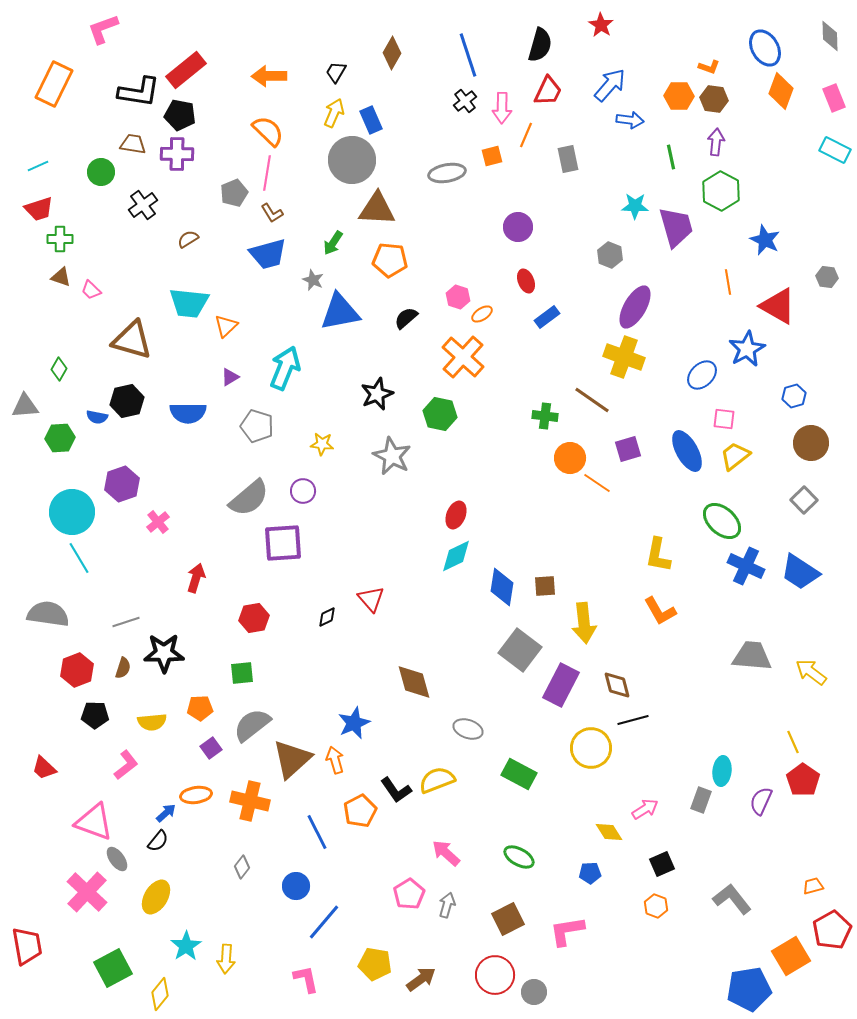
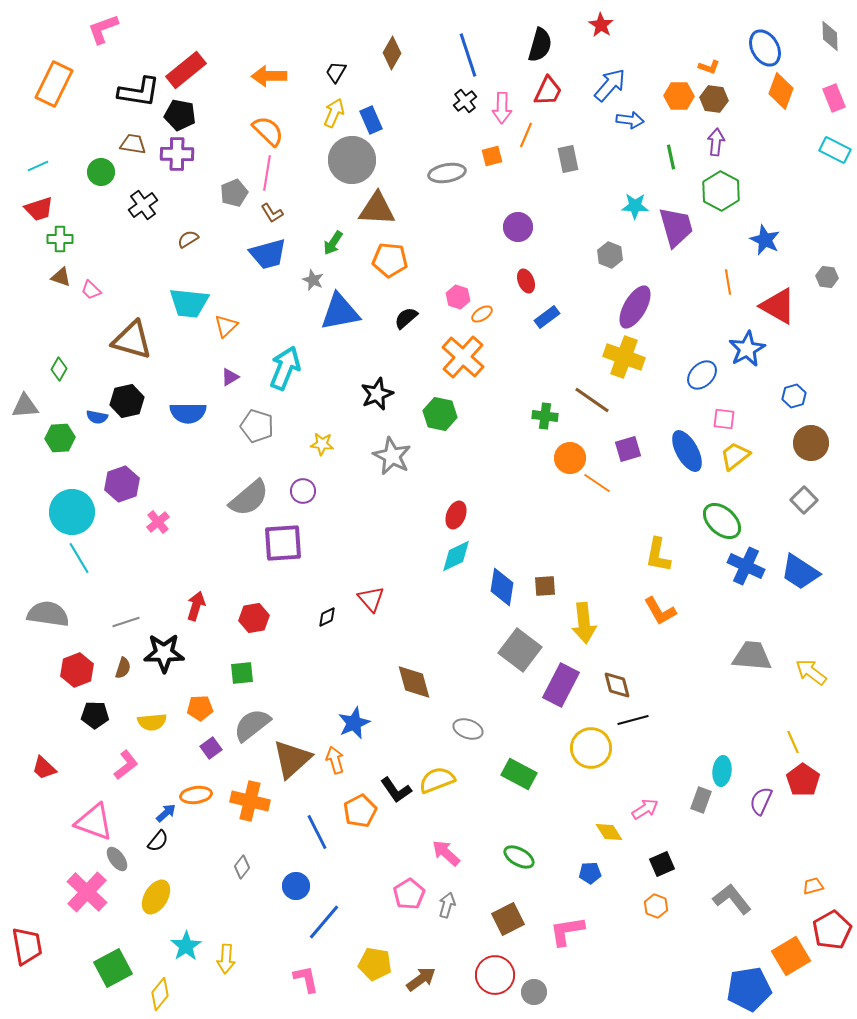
red arrow at (196, 578): moved 28 px down
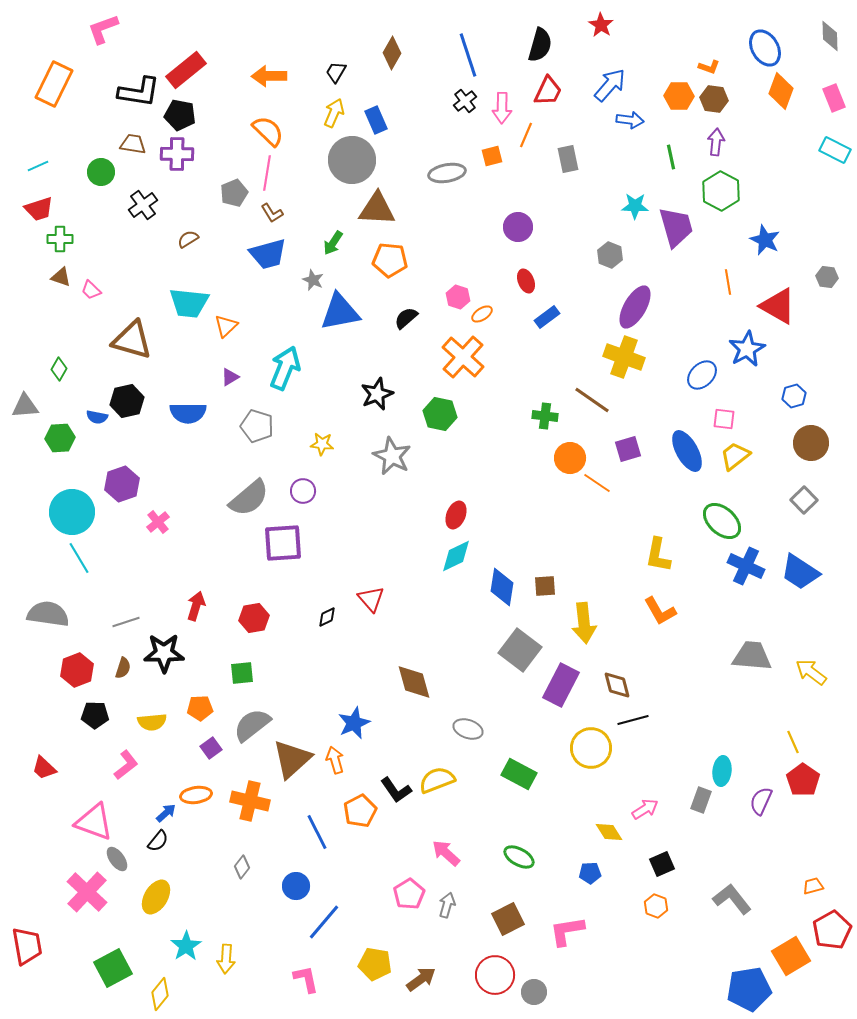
blue rectangle at (371, 120): moved 5 px right
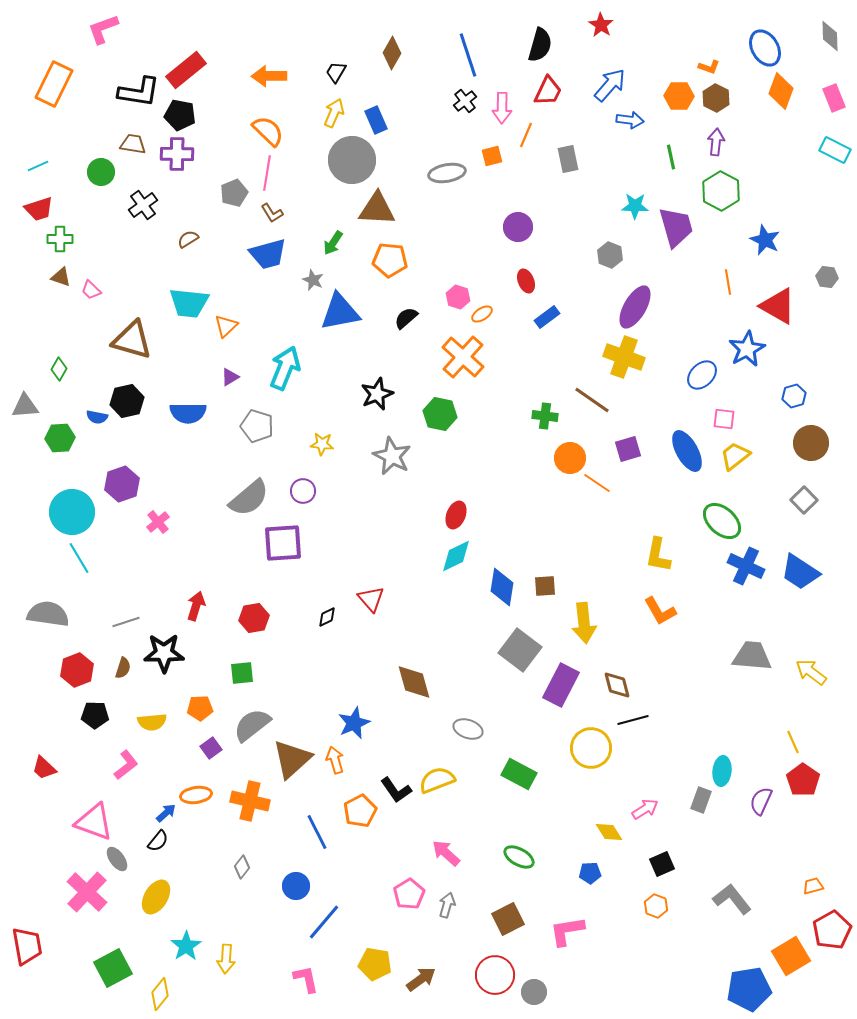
brown hexagon at (714, 99): moved 2 px right, 1 px up; rotated 20 degrees clockwise
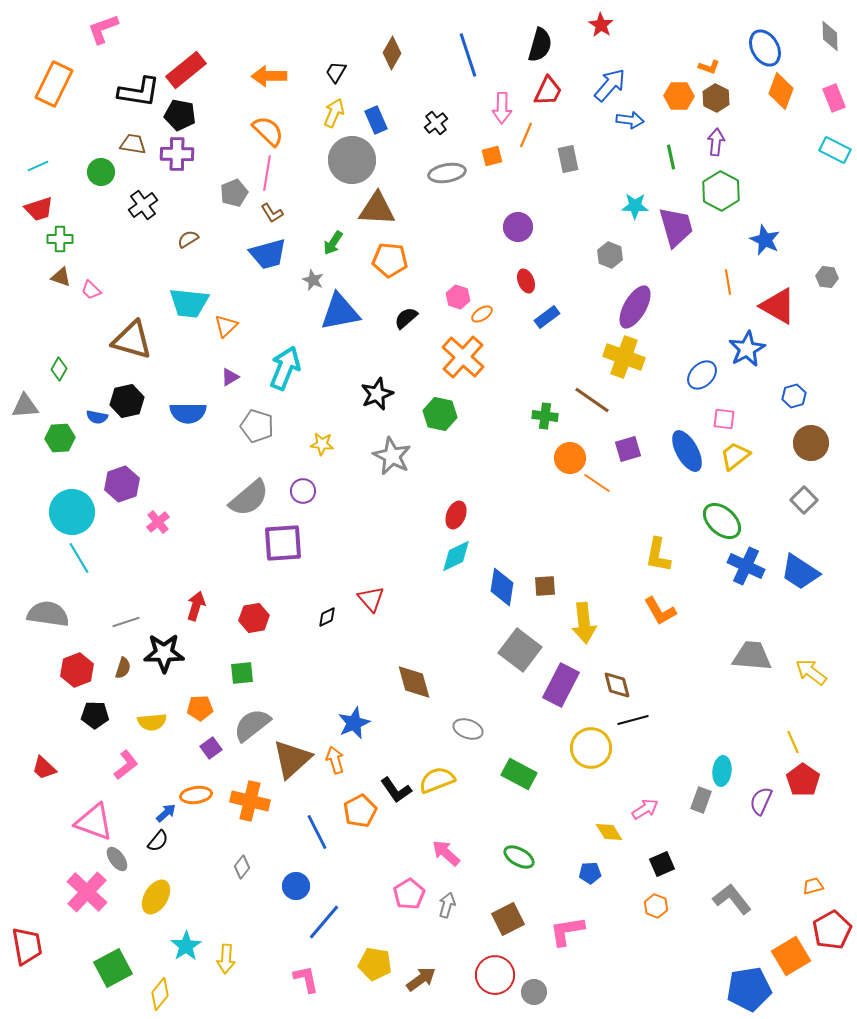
black cross at (465, 101): moved 29 px left, 22 px down
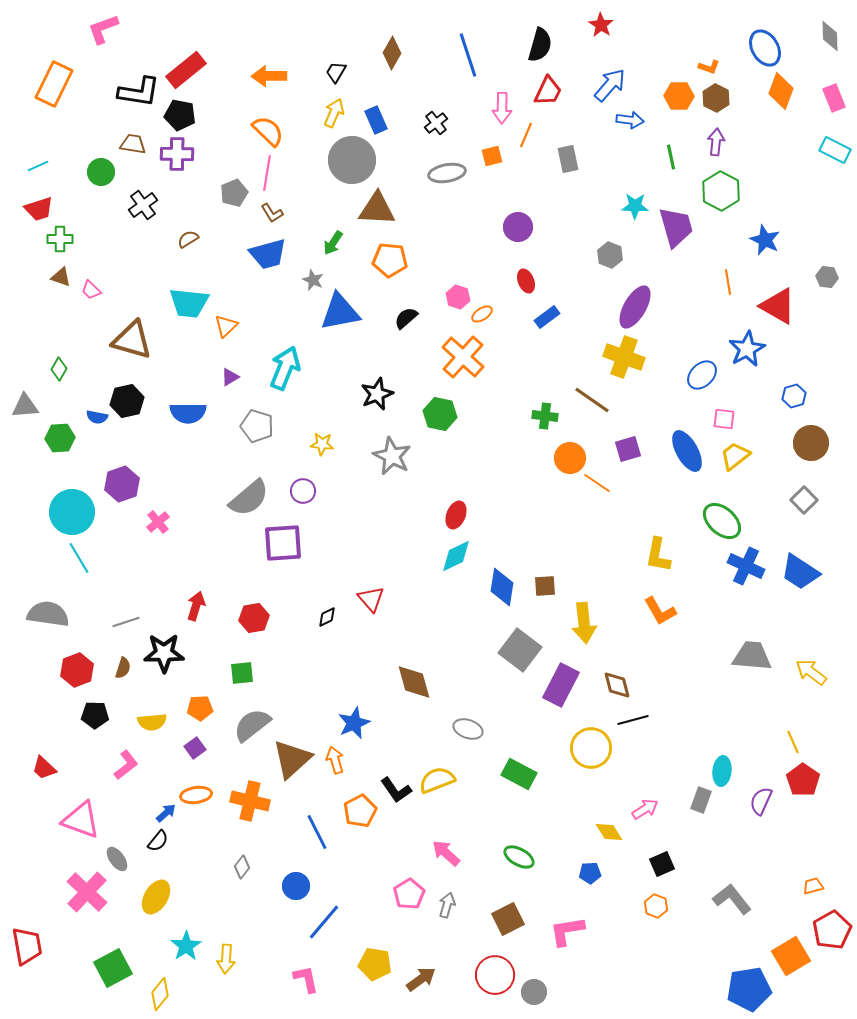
purple square at (211, 748): moved 16 px left
pink triangle at (94, 822): moved 13 px left, 2 px up
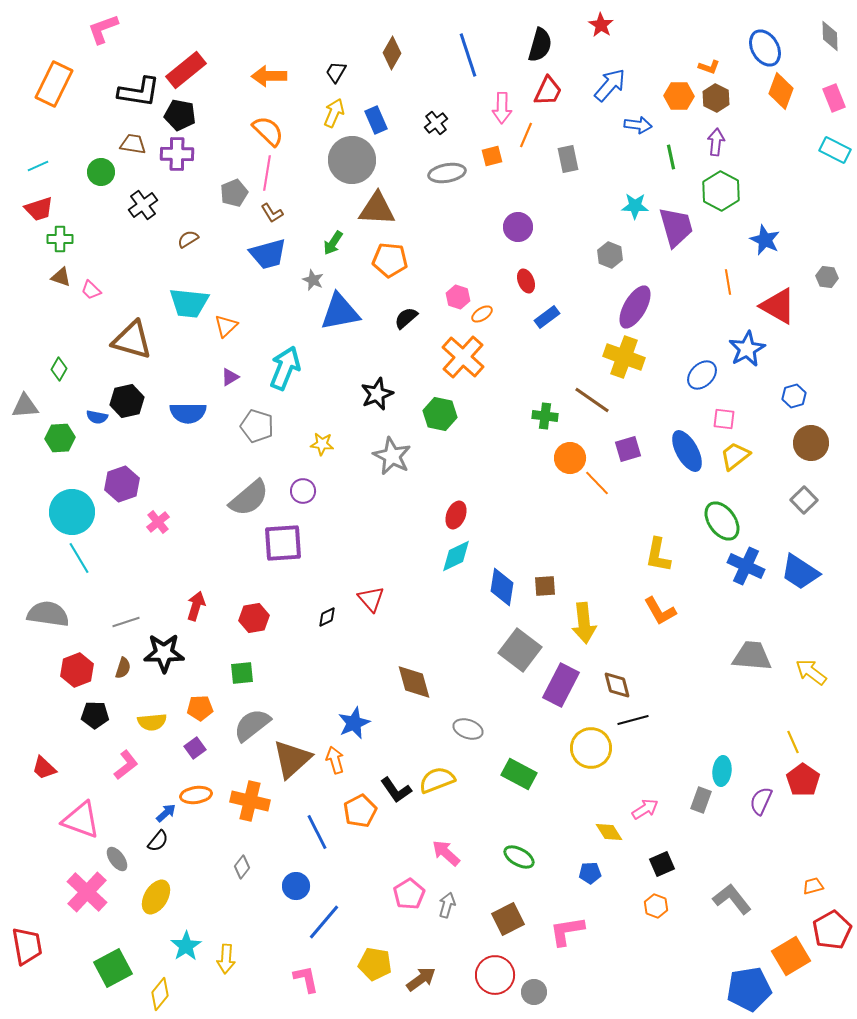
blue arrow at (630, 120): moved 8 px right, 5 px down
orange line at (597, 483): rotated 12 degrees clockwise
green ellipse at (722, 521): rotated 12 degrees clockwise
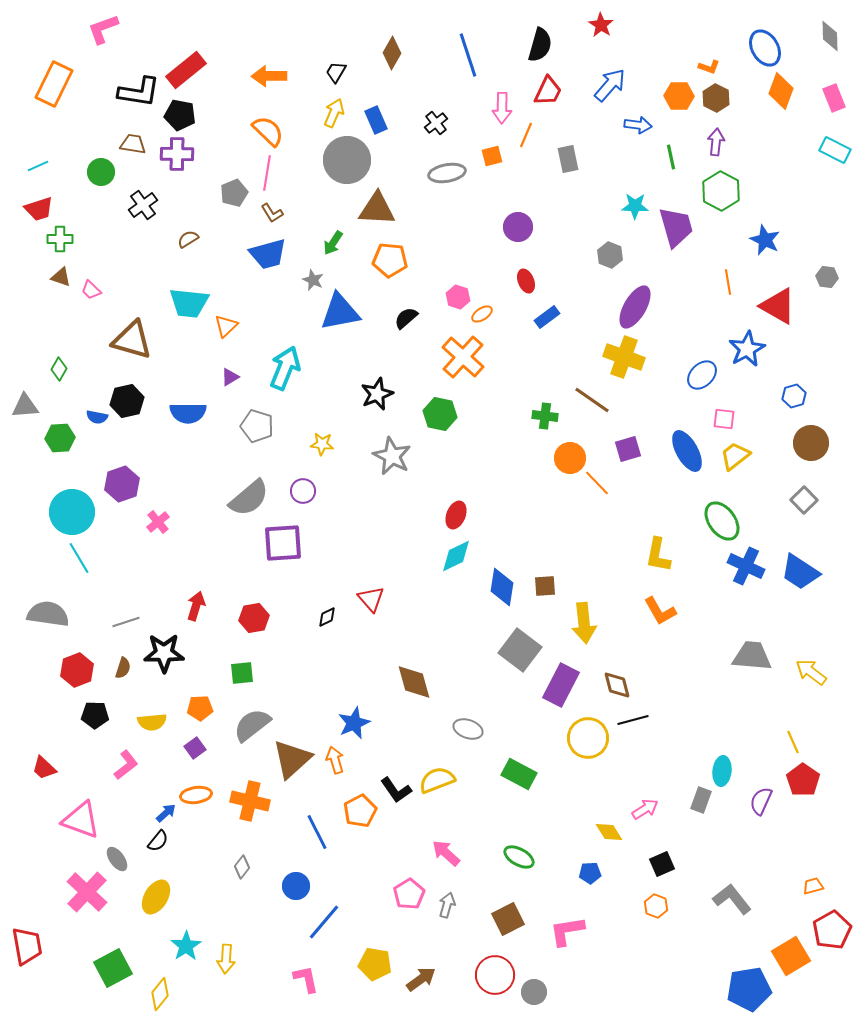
gray circle at (352, 160): moved 5 px left
yellow circle at (591, 748): moved 3 px left, 10 px up
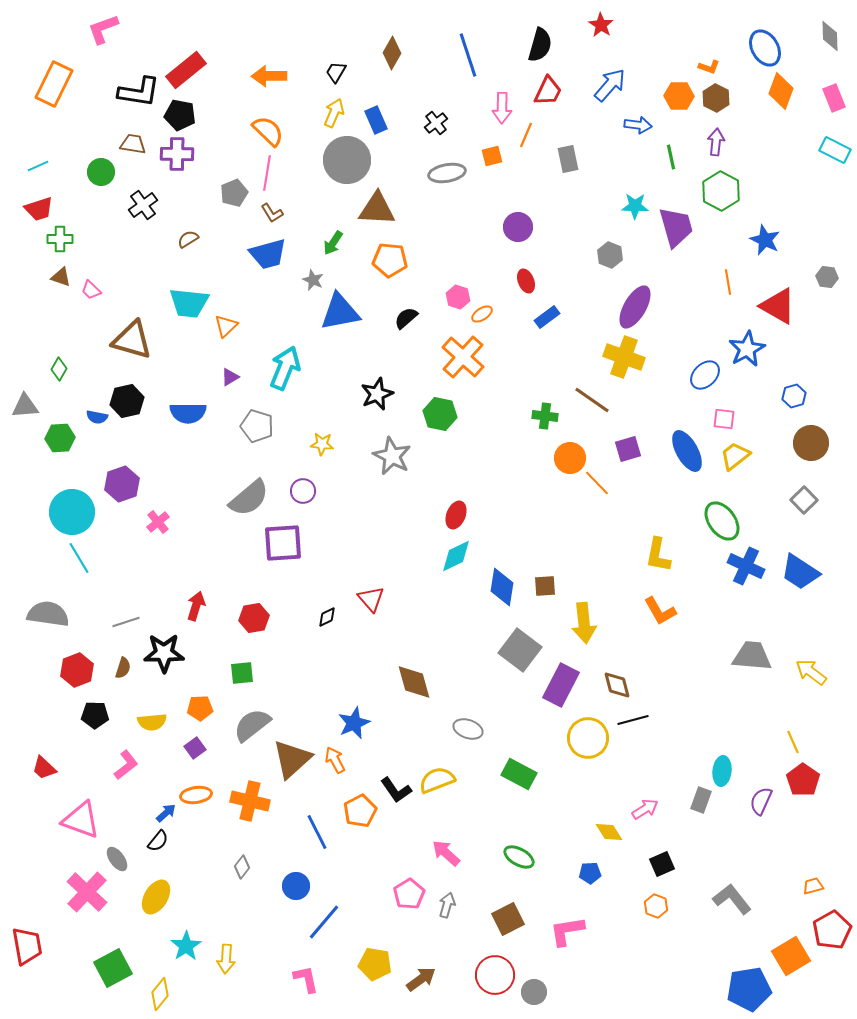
blue ellipse at (702, 375): moved 3 px right
orange arrow at (335, 760): rotated 12 degrees counterclockwise
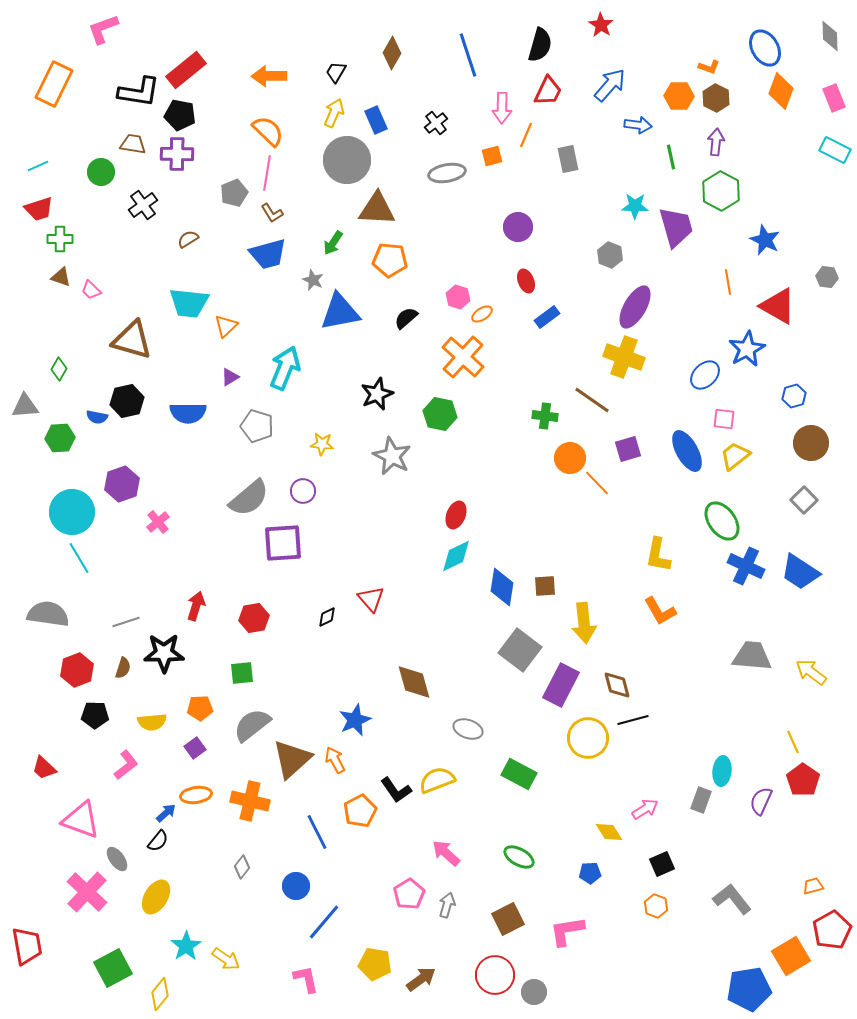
blue star at (354, 723): moved 1 px right, 3 px up
yellow arrow at (226, 959): rotated 60 degrees counterclockwise
